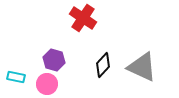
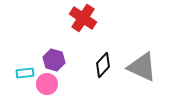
cyan rectangle: moved 9 px right, 4 px up; rotated 18 degrees counterclockwise
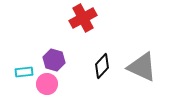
red cross: rotated 28 degrees clockwise
black diamond: moved 1 px left, 1 px down
cyan rectangle: moved 1 px left, 1 px up
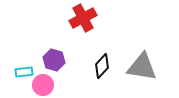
gray triangle: rotated 16 degrees counterclockwise
pink circle: moved 4 px left, 1 px down
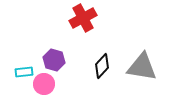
pink circle: moved 1 px right, 1 px up
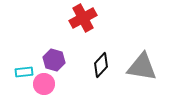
black diamond: moved 1 px left, 1 px up
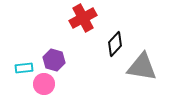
black diamond: moved 14 px right, 21 px up
cyan rectangle: moved 4 px up
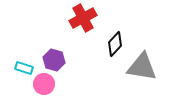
cyan rectangle: rotated 24 degrees clockwise
